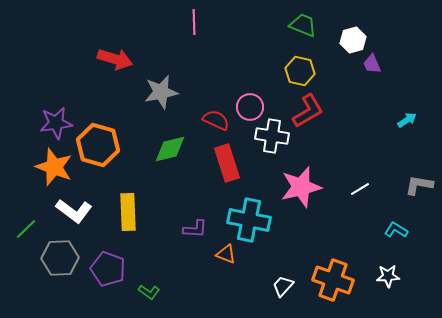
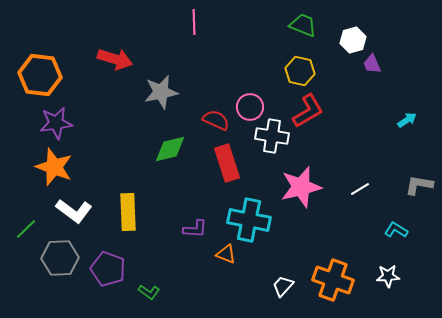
orange hexagon: moved 58 px left, 70 px up; rotated 9 degrees counterclockwise
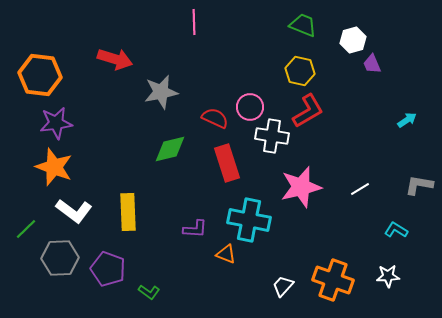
red semicircle: moved 1 px left, 2 px up
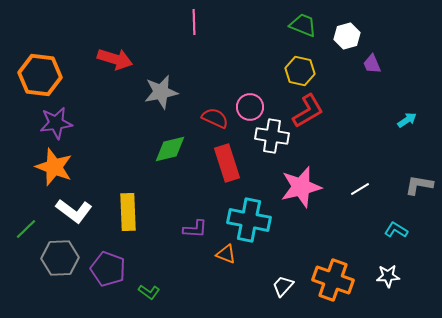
white hexagon: moved 6 px left, 4 px up
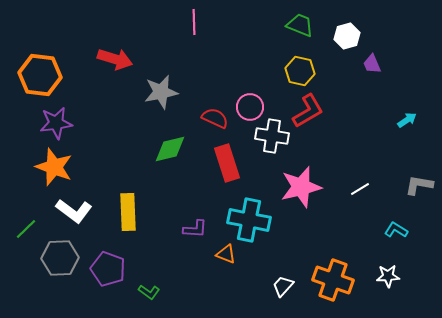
green trapezoid: moved 3 px left
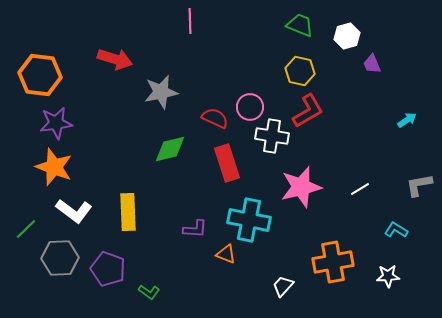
pink line: moved 4 px left, 1 px up
gray L-shape: rotated 20 degrees counterclockwise
orange cross: moved 18 px up; rotated 30 degrees counterclockwise
